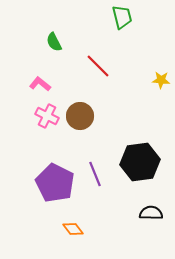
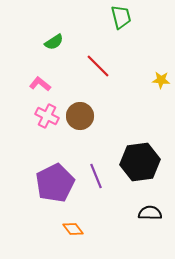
green trapezoid: moved 1 px left
green semicircle: rotated 96 degrees counterclockwise
purple line: moved 1 px right, 2 px down
purple pentagon: rotated 18 degrees clockwise
black semicircle: moved 1 px left
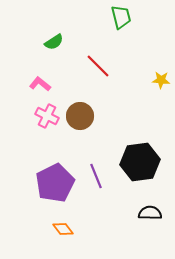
orange diamond: moved 10 px left
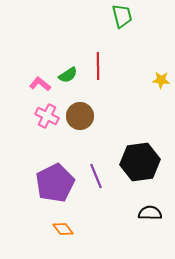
green trapezoid: moved 1 px right, 1 px up
green semicircle: moved 14 px right, 33 px down
red line: rotated 44 degrees clockwise
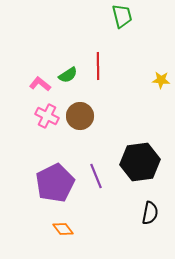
black semicircle: rotated 100 degrees clockwise
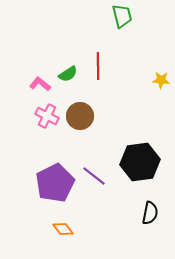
green semicircle: moved 1 px up
purple line: moved 2 px left; rotated 30 degrees counterclockwise
